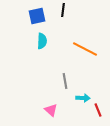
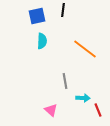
orange line: rotated 10 degrees clockwise
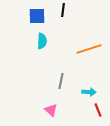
blue square: rotated 12 degrees clockwise
orange line: moved 4 px right; rotated 55 degrees counterclockwise
gray line: moved 4 px left; rotated 21 degrees clockwise
cyan arrow: moved 6 px right, 6 px up
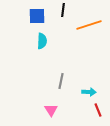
orange line: moved 24 px up
pink triangle: rotated 16 degrees clockwise
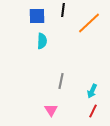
orange line: moved 2 px up; rotated 25 degrees counterclockwise
cyan arrow: moved 3 px right, 1 px up; rotated 112 degrees clockwise
red line: moved 5 px left, 1 px down; rotated 48 degrees clockwise
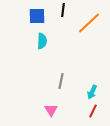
cyan arrow: moved 1 px down
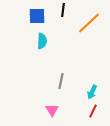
pink triangle: moved 1 px right
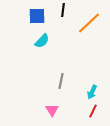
cyan semicircle: rotated 42 degrees clockwise
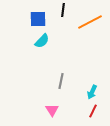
blue square: moved 1 px right, 3 px down
orange line: moved 1 px right, 1 px up; rotated 15 degrees clockwise
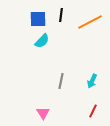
black line: moved 2 px left, 5 px down
cyan arrow: moved 11 px up
pink triangle: moved 9 px left, 3 px down
